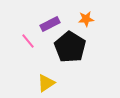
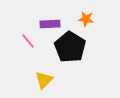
orange star: rotated 14 degrees clockwise
purple rectangle: rotated 24 degrees clockwise
yellow triangle: moved 2 px left, 3 px up; rotated 12 degrees counterclockwise
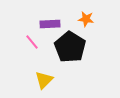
pink line: moved 4 px right, 1 px down
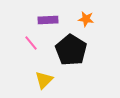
purple rectangle: moved 2 px left, 4 px up
pink line: moved 1 px left, 1 px down
black pentagon: moved 1 px right, 3 px down
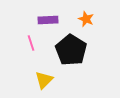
orange star: rotated 14 degrees clockwise
pink line: rotated 21 degrees clockwise
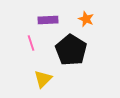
yellow triangle: moved 1 px left, 1 px up
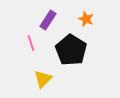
purple rectangle: rotated 54 degrees counterclockwise
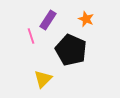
pink line: moved 7 px up
black pentagon: rotated 8 degrees counterclockwise
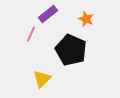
purple rectangle: moved 6 px up; rotated 18 degrees clockwise
pink line: moved 2 px up; rotated 42 degrees clockwise
yellow triangle: moved 1 px left
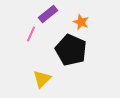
orange star: moved 5 px left, 3 px down
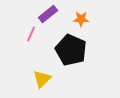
orange star: moved 3 px up; rotated 21 degrees counterclockwise
